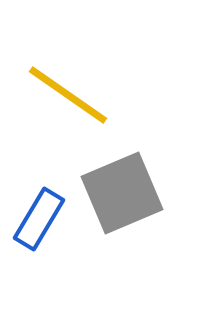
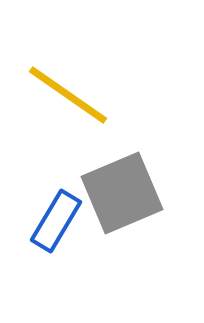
blue rectangle: moved 17 px right, 2 px down
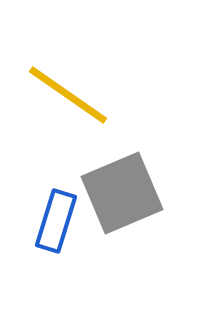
blue rectangle: rotated 14 degrees counterclockwise
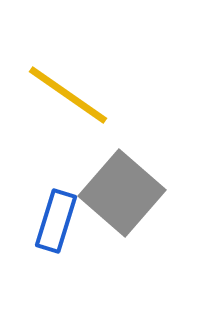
gray square: rotated 26 degrees counterclockwise
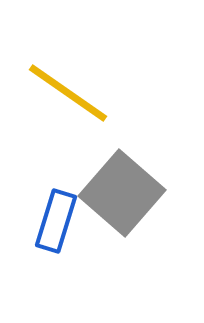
yellow line: moved 2 px up
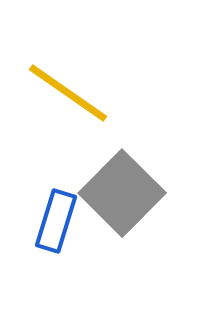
gray square: rotated 4 degrees clockwise
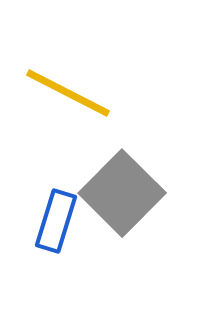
yellow line: rotated 8 degrees counterclockwise
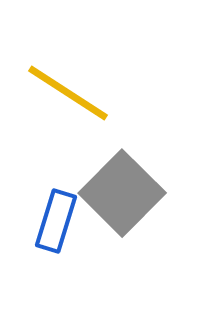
yellow line: rotated 6 degrees clockwise
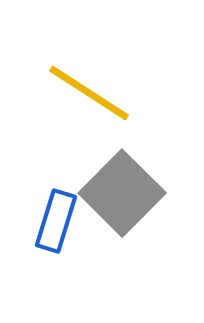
yellow line: moved 21 px right
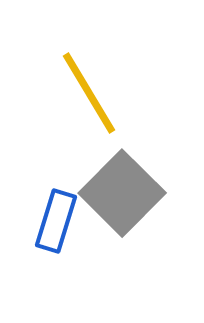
yellow line: rotated 26 degrees clockwise
